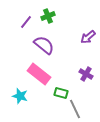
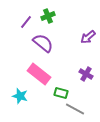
purple semicircle: moved 1 px left, 2 px up
gray line: rotated 36 degrees counterclockwise
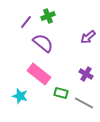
gray line: moved 9 px right, 6 px up
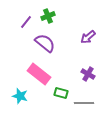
purple semicircle: moved 2 px right
purple cross: moved 2 px right
gray line: rotated 30 degrees counterclockwise
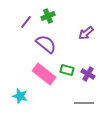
purple arrow: moved 2 px left, 4 px up
purple semicircle: moved 1 px right, 1 px down
pink rectangle: moved 5 px right
green rectangle: moved 6 px right, 23 px up
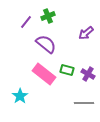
cyan star: rotated 21 degrees clockwise
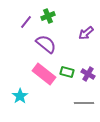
green rectangle: moved 2 px down
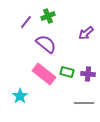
purple cross: rotated 24 degrees counterclockwise
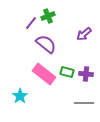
purple line: moved 5 px right, 1 px down
purple arrow: moved 2 px left, 1 px down
purple cross: moved 2 px left
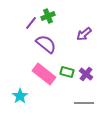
purple cross: rotated 32 degrees clockwise
